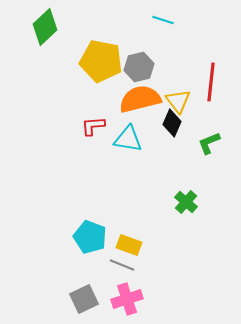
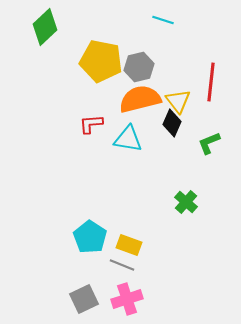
red L-shape: moved 2 px left, 2 px up
cyan pentagon: rotated 12 degrees clockwise
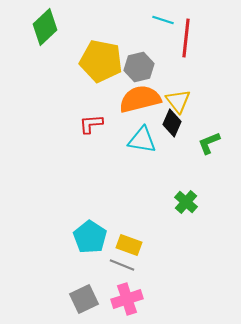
red line: moved 25 px left, 44 px up
cyan triangle: moved 14 px right, 1 px down
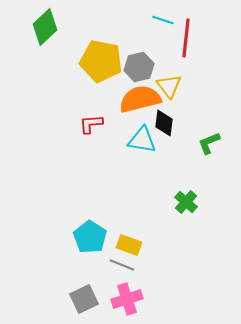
yellow triangle: moved 9 px left, 15 px up
black diamond: moved 8 px left; rotated 16 degrees counterclockwise
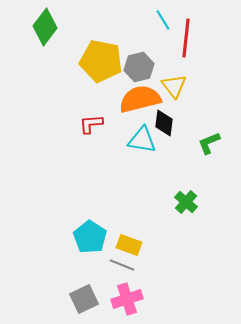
cyan line: rotated 40 degrees clockwise
green diamond: rotated 9 degrees counterclockwise
yellow triangle: moved 5 px right
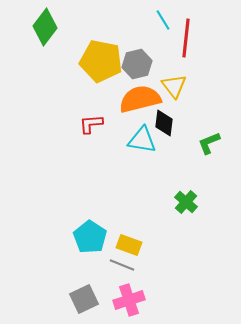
gray hexagon: moved 2 px left, 3 px up
pink cross: moved 2 px right, 1 px down
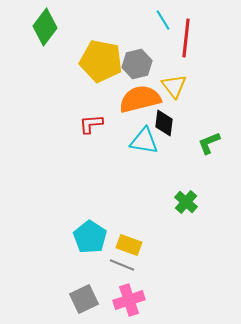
cyan triangle: moved 2 px right, 1 px down
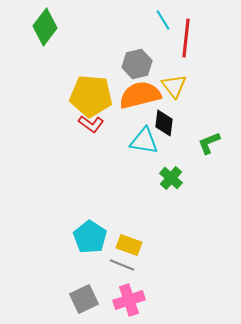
yellow pentagon: moved 10 px left, 35 px down; rotated 6 degrees counterclockwise
orange semicircle: moved 4 px up
red L-shape: rotated 140 degrees counterclockwise
green cross: moved 15 px left, 24 px up
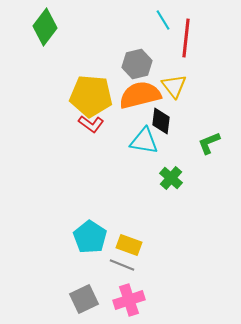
black diamond: moved 3 px left, 2 px up
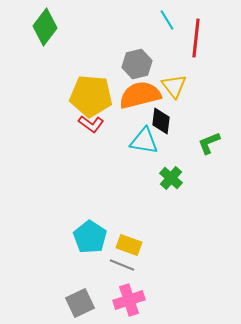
cyan line: moved 4 px right
red line: moved 10 px right
gray square: moved 4 px left, 4 px down
